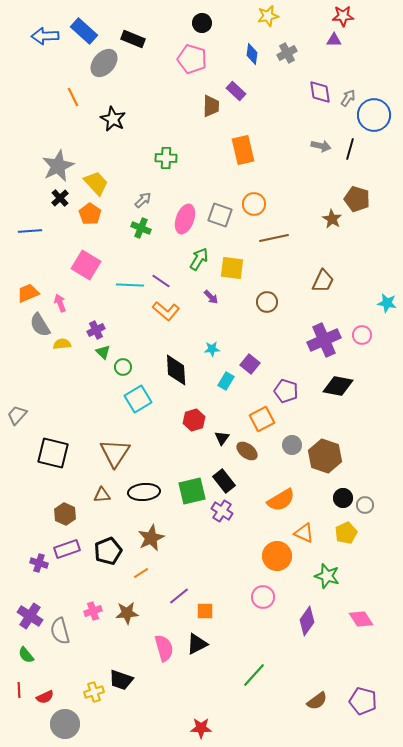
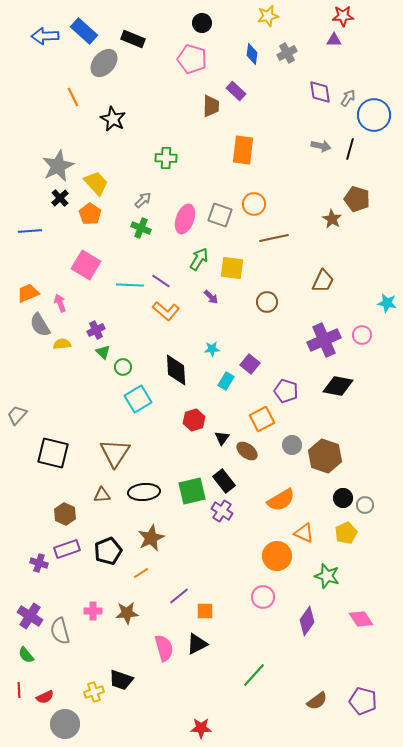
orange rectangle at (243, 150): rotated 20 degrees clockwise
pink cross at (93, 611): rotated 18 degrees clockwise
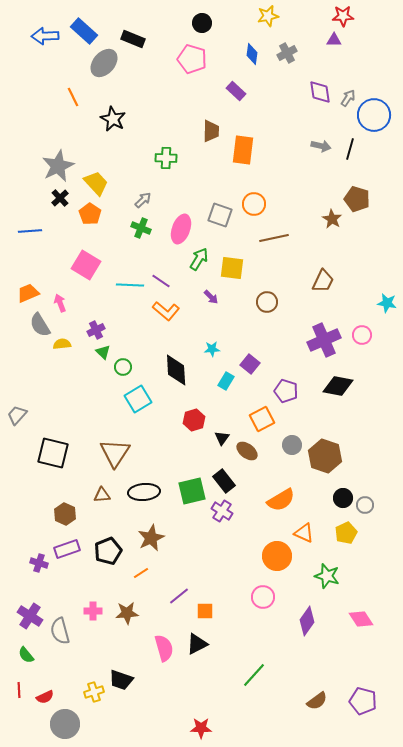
brown trapezoid at (211, 106): moved 25 px down
pink ellipse at (185, 219): moved 4 px left, 10 px down
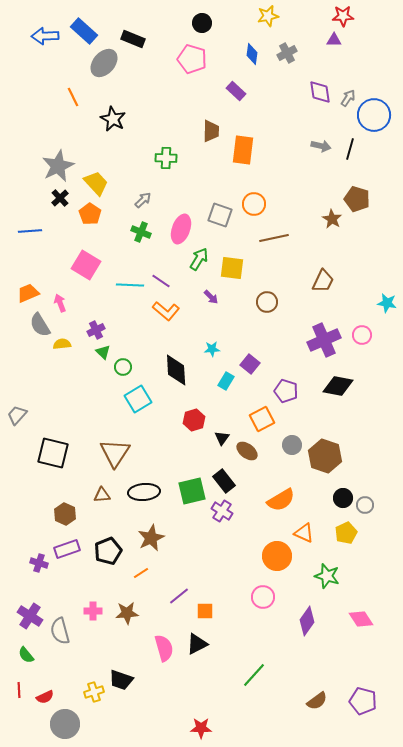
green cross at (141, 228): moved 4 px down
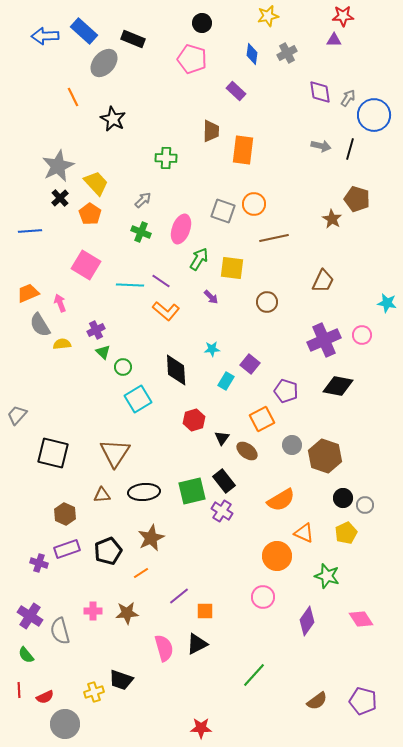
gray square at (220, 215): moved 3 px right, 4 px up
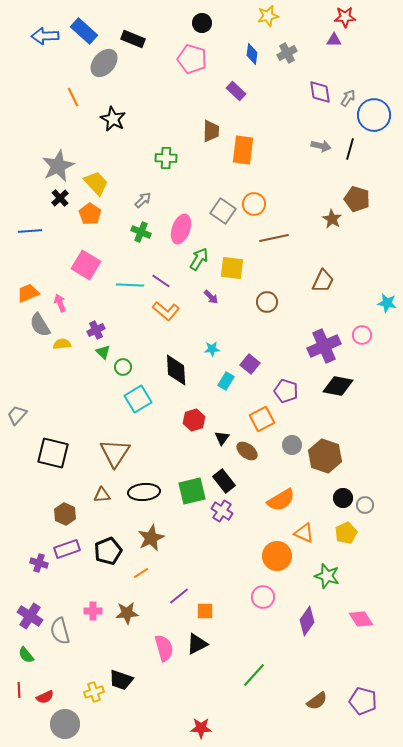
red star at (343, 16): moved 2 px right, 1 px down
gray square at (223, 211): rotated 15 degrees clockwise
purple cross at (324, 340): moved 6 px down
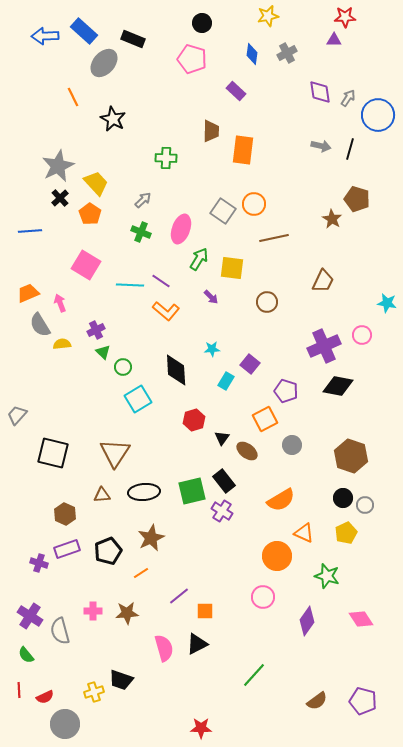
blue circle at (374, 115): moved 4 px right
orange square at (262, 419): moved 3 px right
brown hexagon at (325, 456): moved 26 px right
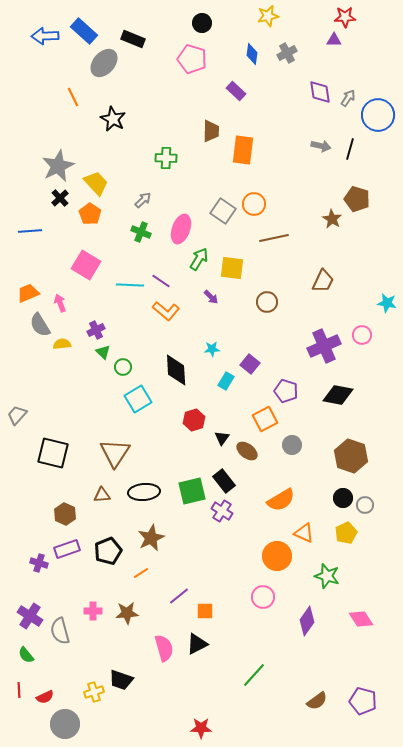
black diamond at (338, 386): moved 9 px down
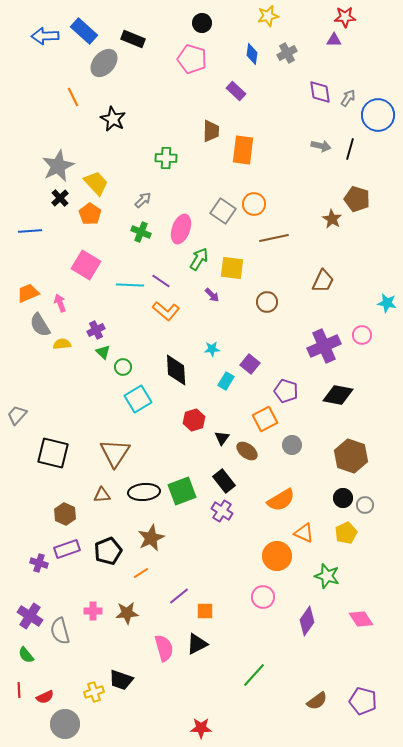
purple arrow at (211, 297): moved 1 px right, 2 px up
green square at (192, 491): moved 10 px left; rotated 8 degrees counterclockwise
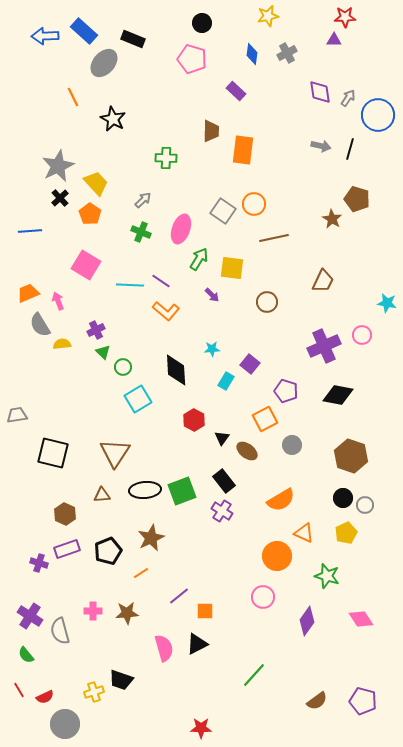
pink arrow at (60, 303): moved 2 px left, 2 px up
gray trapezoid at (17, 415): rotated 40 degrees clockwise
red hexagon at (194, 420): rotated 15 degrees counterclockwise
black ellipse at (144, 492): moved 1 px right, 2 px up
red line at (19, 690): rotated 28 degrees counterclockwise
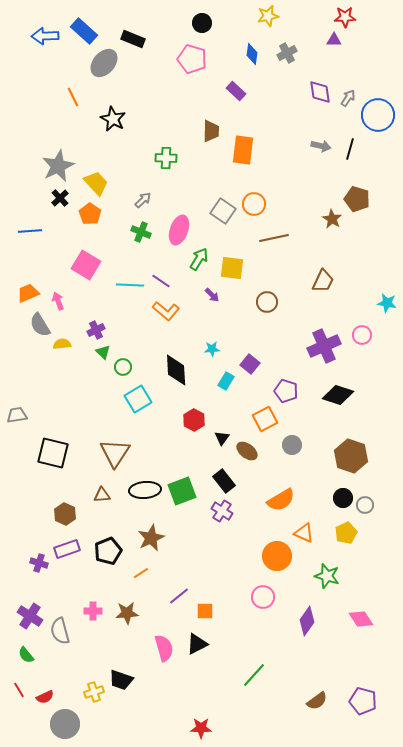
pink ellipse at (181, 229): moved 2 px left, 1 px down
black diamond at (338, 395): rotated 8 degrees clockwise
